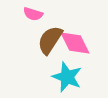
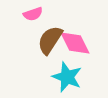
pink semicircle: rotated 36 degrees counterclockwise
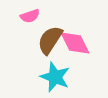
pink semicircle: moved 3 px left, 2 px down
cyan star: moved 12 px left
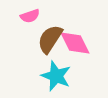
brown semicircle: moved 1 px up
cyan star: moved 1 px right, 1 px up
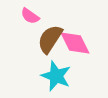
pink semicircle: rotated 54 degrees clockwise
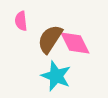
pink semicircle: moved 9 px left, 5 px down; rotated 48 degrees clockwise
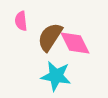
brown semicircle: moved 2 px up
cyan star: rotated 12 degrees counterclockwise
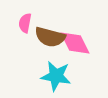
pink semicircle: moved 4 px right, 2 px down; rotated 18 degrees clockwise
brown semicircle: rotated 108 degrees counterclockwise
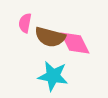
cyan star: moved 3 px left
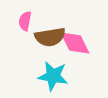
pink semicircle: moved 2 px up
brown semicircle: rotated 24 degrees counterclockwise
